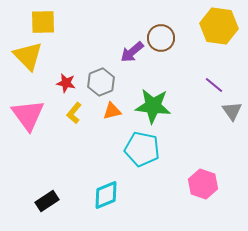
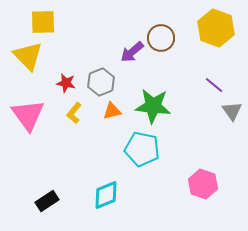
yellow hexagon: moved 3 px left, 2 px down; rotated 12 degrees clockwise
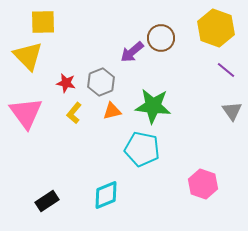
purple line: moved 12 px right, 15 px up
pink triangle: moved 2 px left, 2 px up
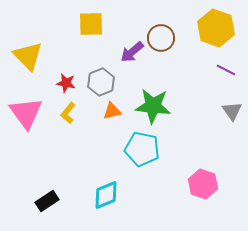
yellow square: moved 48 px right, 2 px down
purple line: rotated 12 degrees counterclockwise
yellow L-shape: moved 6 px left
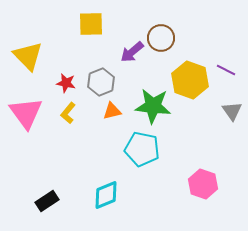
yellow hexagon: moved 26 px left, 52 px down
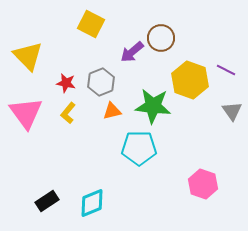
yellow square: rotated 28 degrees clockwise
cyan pentagon: moved 3 px left, 1 px up; rotated 12 degrees counterclockwise
cyan diamond: moved 14 px left, 8 px down
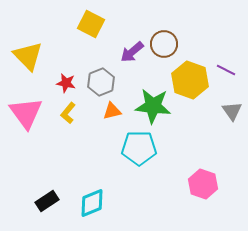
brown circle: moved 3 px right, 6 px down
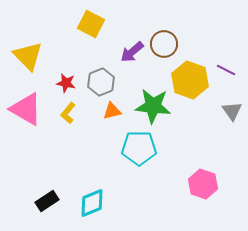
pink triangle: moved 4 px up; rotated 24 degrees counterclockwise
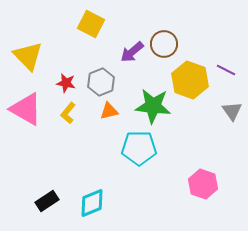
orange triangle: moved 3 px left
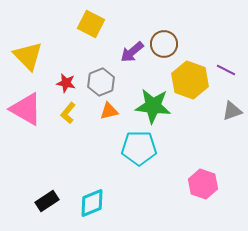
gray triangle: rotated 45 degrees clockwise
